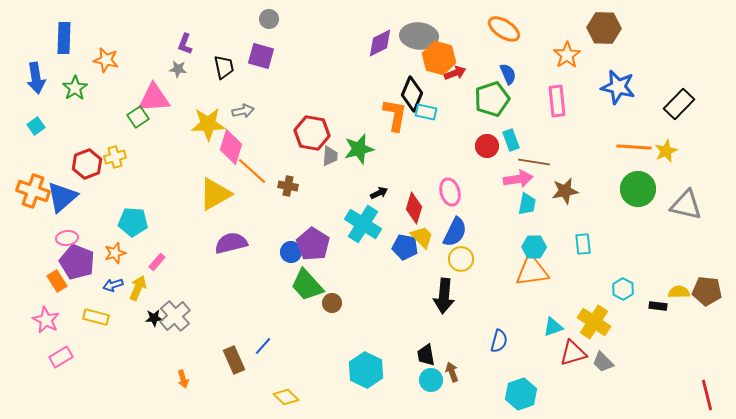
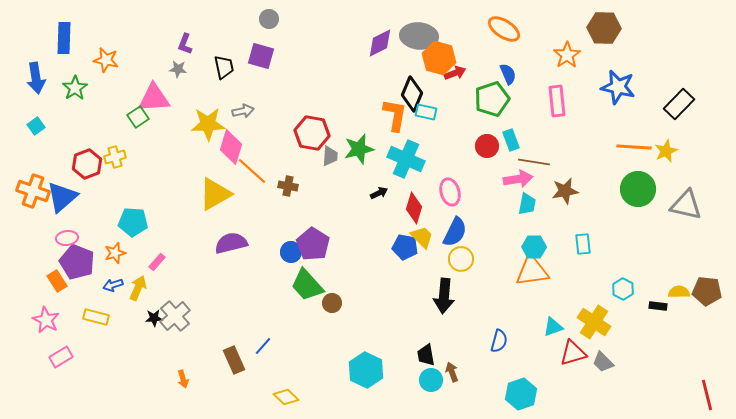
cyan cross at (363, 224): moved 43 px right, 65 px up; rotated 9 degrees counterclockwise
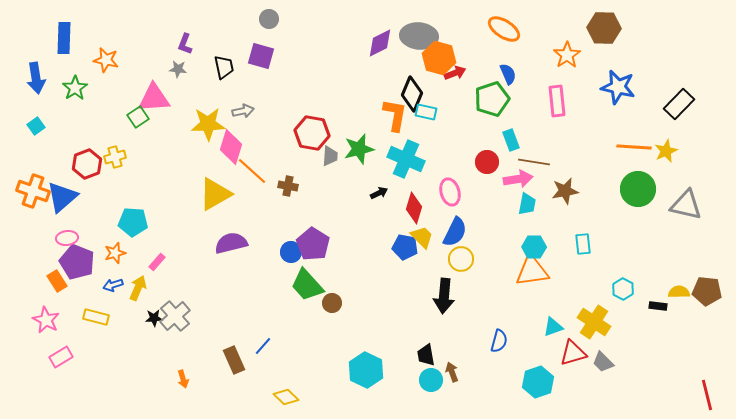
red circle at (487, 146): moved 16 px down
cyan hexagon at (521, 394): moved 17 px right, 12 px up
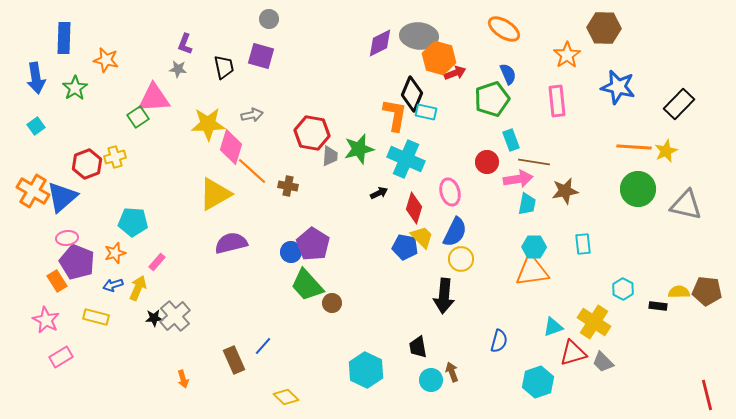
gray arrow at (243, 111): moved 9 px right, 4 px down
orange cross at (33, 191): rotated 12 degrees clockwise
black trapezoid at (426, 355): moved 8 px left, 8 px up
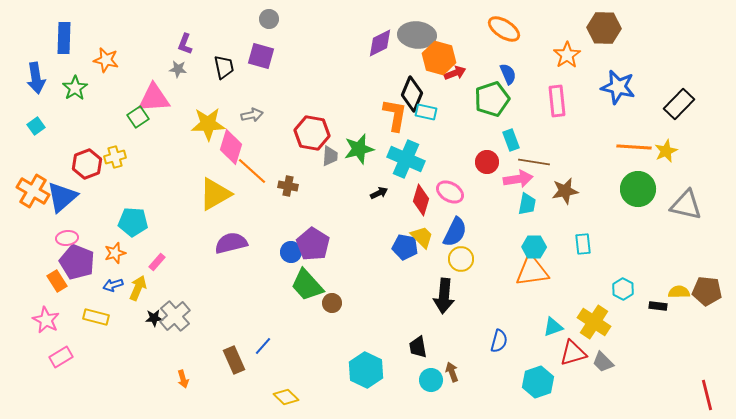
gray ellipse at (419, 36): moved 2 px left, 1 px up
pink ellipse at (450, 192): rotated 44 degrees counterclockwise
red diamond at (414, 208): moved 7 px right, 8 px up
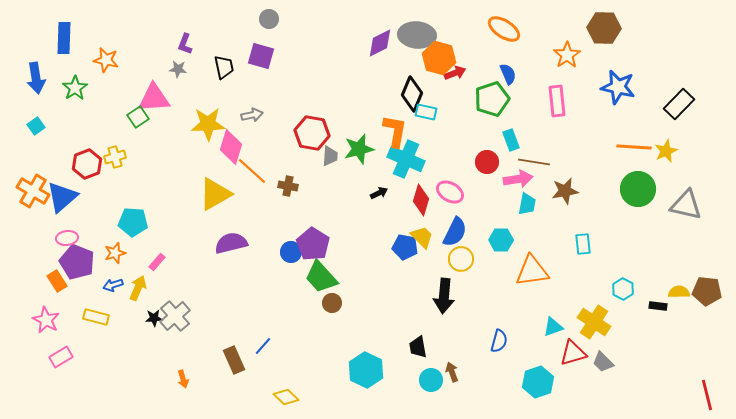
orange L-shape at (395, 115): moved 16 px down
cyan hexagon at (534, 247): moved 33 px left, 7 px up
green trapezoid at (307, 285): moved 14 px right, 8 px up
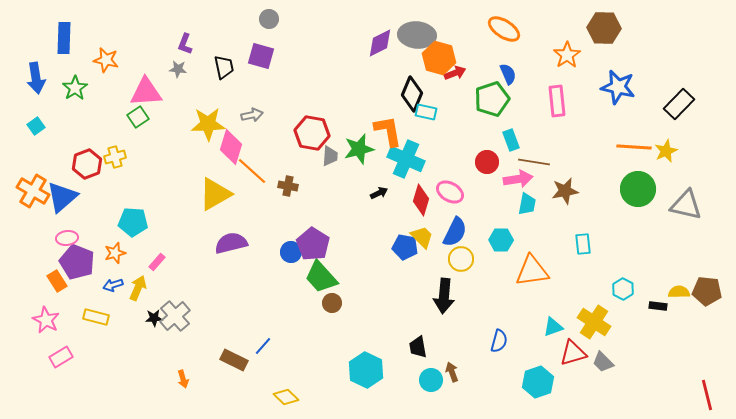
pink triangle at (154, 98): moved 8 px left, 6 px up
orange L-shape at (395, 131): moved 7 px left; rotated 20 degrees counterclockwise
brown rectangle at (234, 360): rotated 40 degrees counterclockwise
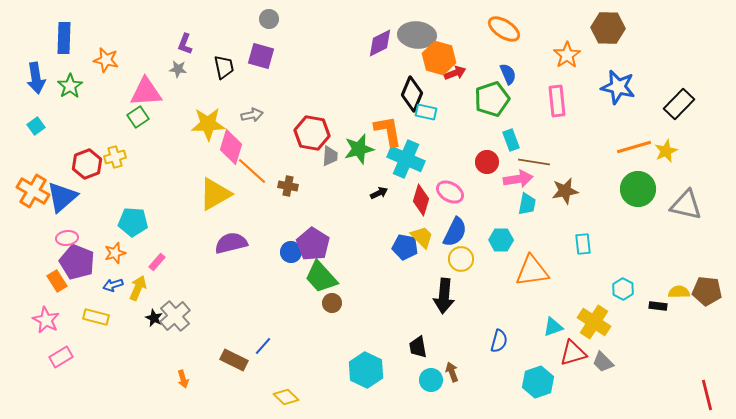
brown hexagon at (604, 28): moved 4 px right
green star at (75, 88): moved 5 px left, 2 px up
orange line at (634, 147): rotated 20 degrees counterclockwise
black star at (154, 318): rotated 30 degrees clockwise
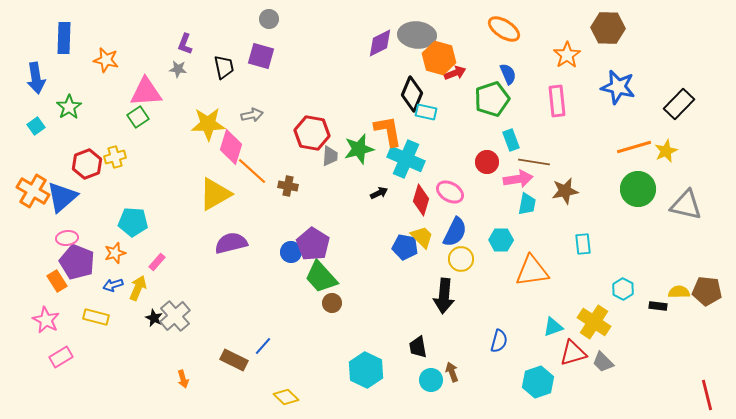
green star at (70, 86): moved 1 px left, 21 px down
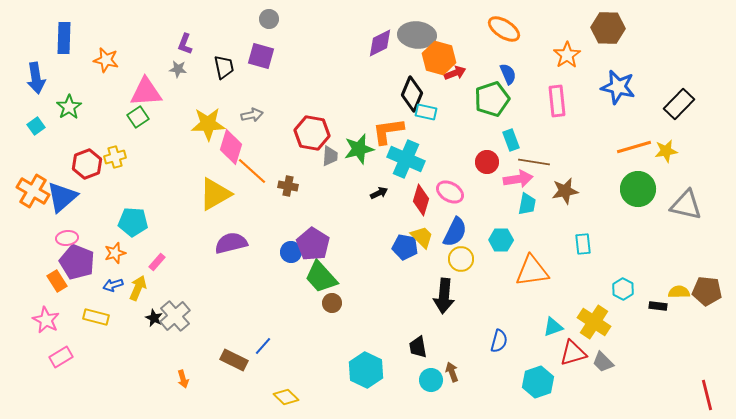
orange L-shape at (388, 131): rotated 88 degrees counterclockwise
yellow star at (666, 151): rotated 15 degrees clockwise
